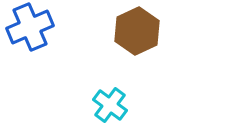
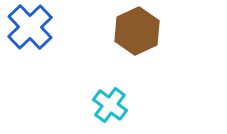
blue cross: rotated 21 degrees counterclockwise
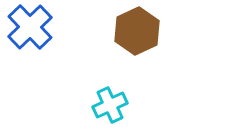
cyan cross: rotated 28 degrees clockwise
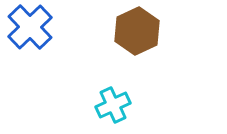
cyan cross: moved 3 px right
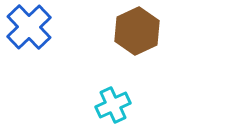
blue cross: moved 1 px left
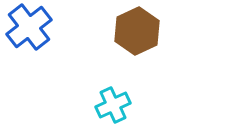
blue cross: rotated 6 degrees clockwise
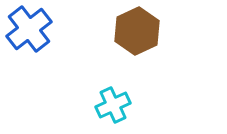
blue cross: moved 2 px down
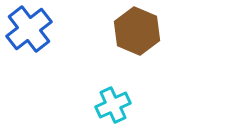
brown hexagon: rotated 12 degrees counterclockwise
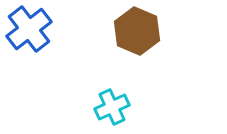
cyan cross: moved 1 px left, 2 px down
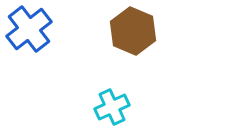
brown hexagon: moved 4 px left
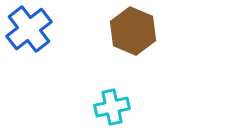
cyan cross: rotated 12 degrees clockwise
